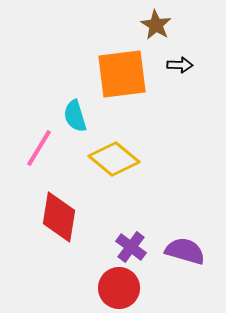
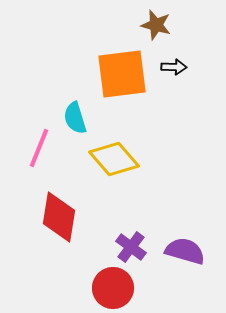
brown star: rotated 16 degrees counterclockwise
black arrow: moved 6 px left, 2 px down
cyan semicircle: moved 2 px down
pink line: rotated 9 degrees counterclockwise
yellow diamond: rotated 9 degrees clockwise
red circle: moved 6 px left
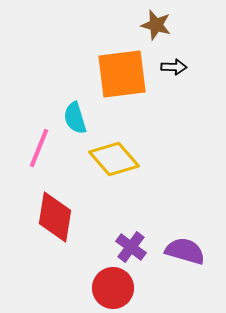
red diamond: moved 4 px left
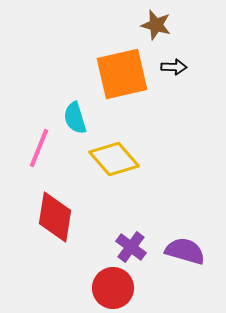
orange square: rotated 6 degrees counterclockwise
